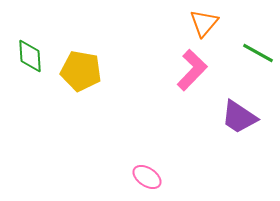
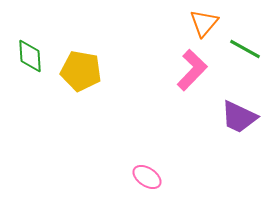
green line: moved 13 px left, 4 px up
purple trapezoid: rotated 9 degrees counterclockwise
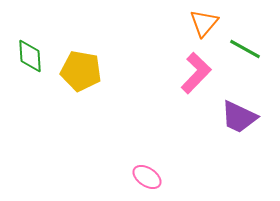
pink L-shape: moved 4 px right, 3 px down
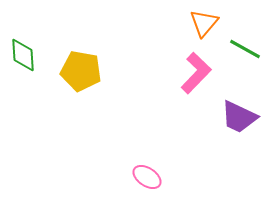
green diamond: moved 7 px left, 1 px up
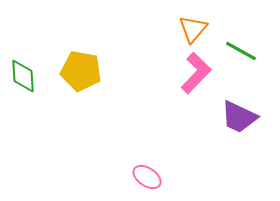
orange triangle: moved 11 px left, 6 px down
green line: moved 4 px left, 2 px down
green diamond: moved 21 px down
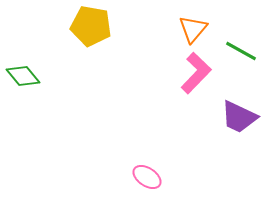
yellow pentagon: moved 10 px right, 45 px up
green diamond: rotated 36 degrees counterclockwise
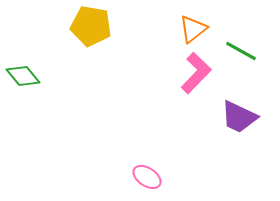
orange triangle: rotated 12 degrees clockwise
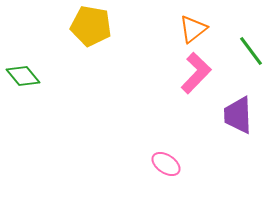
green line: moved 10 px right; rotated 24 degrees clockwise
purple trapezoid: moved 1 px left, 2 px up; rotated 63 degrees clockwise
pink ellipse: moved 19 px right, 13 px up
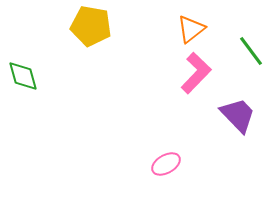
orange triangle: moved 2 px left
green diamond: rotated 24 degrees clockwise
purple trapezoid: rotated 138 degrees clockwise
pink ellipse: rotated 64 degrees counterclockwise
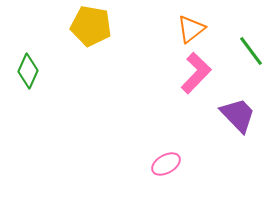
green diamond: moved 5 px right, 5 px up; rotated 40 degrees clockwise
